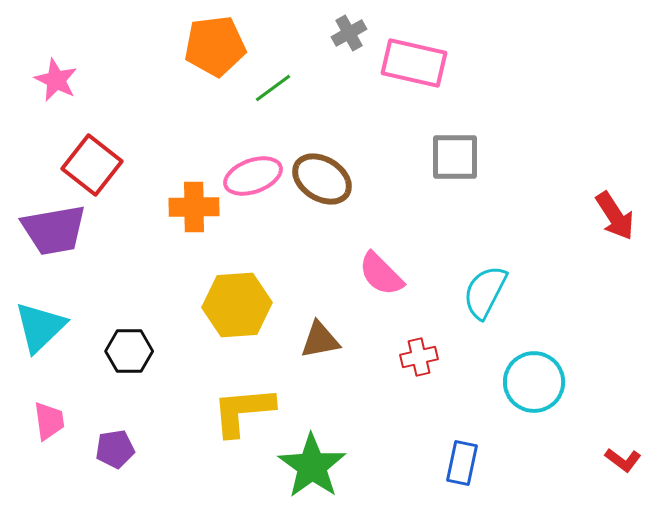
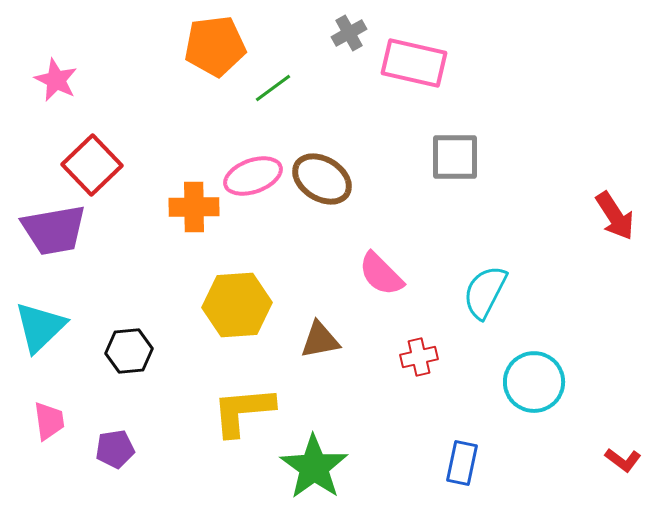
red square: rotated 8 degrees clockwise
black hexagon: rotated 6 degrees counterclockwise
green star: moved 2 px right, 1 px down
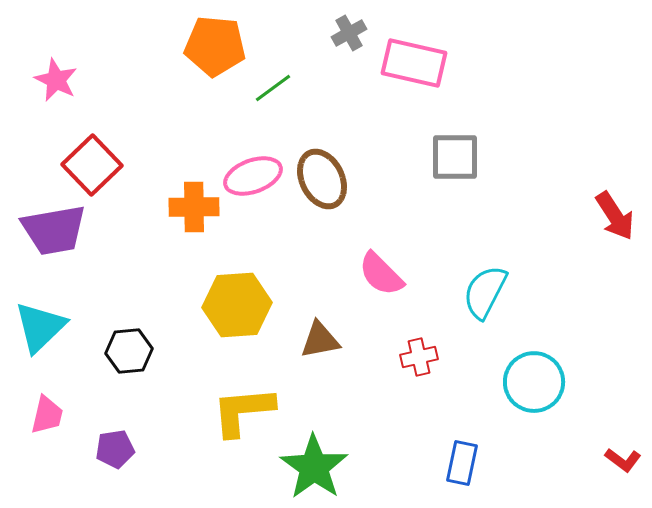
orange pentagon: rotated 12 degrees clockwise
brown ellipse: rotated 32 degrees clockwise
pink trapezoid: moved 2 px left, 6 px up; rotated 21 degrees clockwise
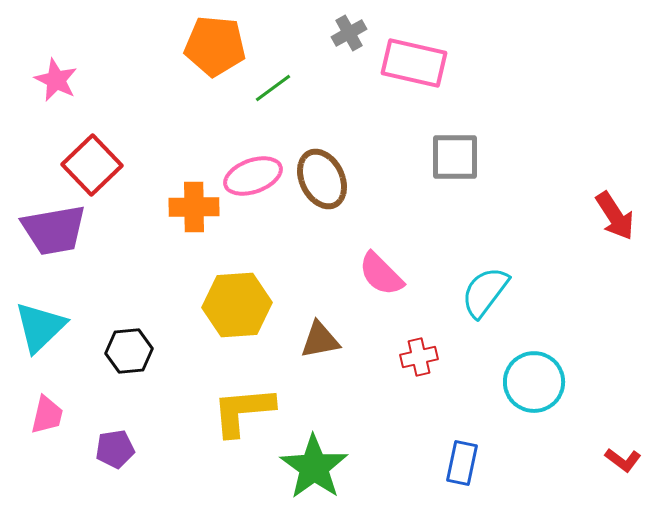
cyan semicircle: rotated 10 degrees clockwise
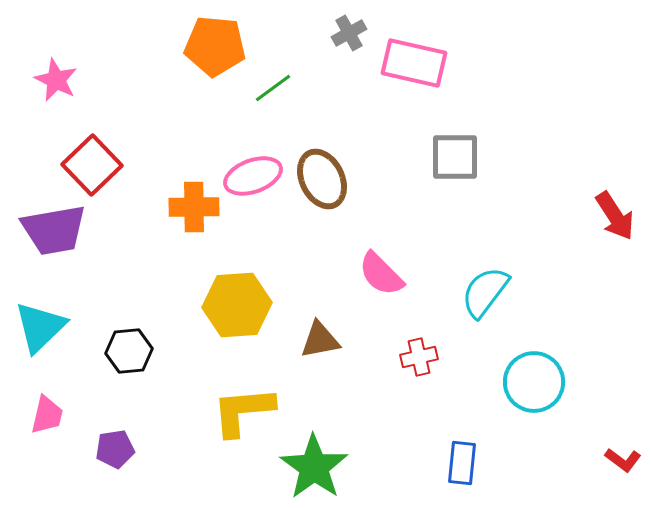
blue rectangle: rotated 6 degrees counterclockwise
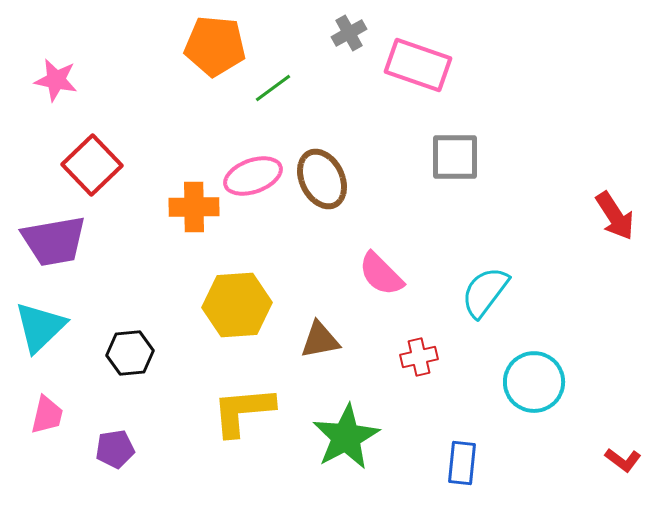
pink rectangle: moved 4 px right, 2 px down; rotated 6 degrees clockwise
pink star: rotated 15 degrees counterclockwise
purple trapezoid: moved 11 px down
black hexagon: moved 1 px right, 2 px down
green star: moved 32 px right, 30 px up; rotated 8 degrees clockwise
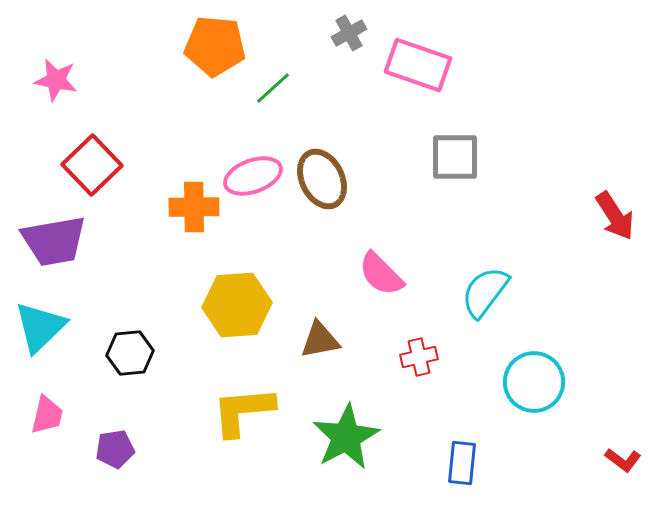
green line: rotated 6 degrees counterclockwise
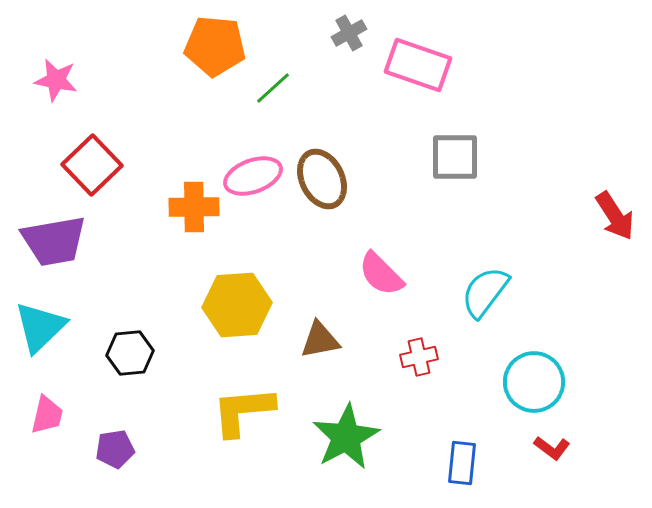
red L-shape: moved 71 px left, 12 px up
